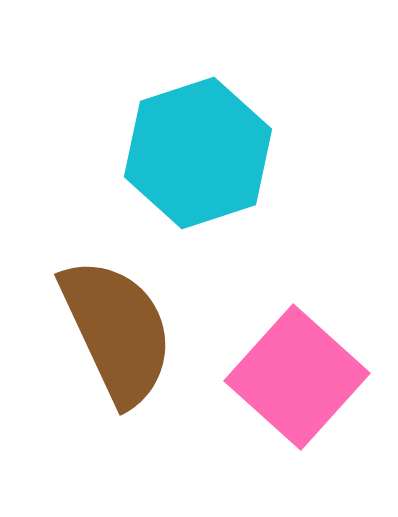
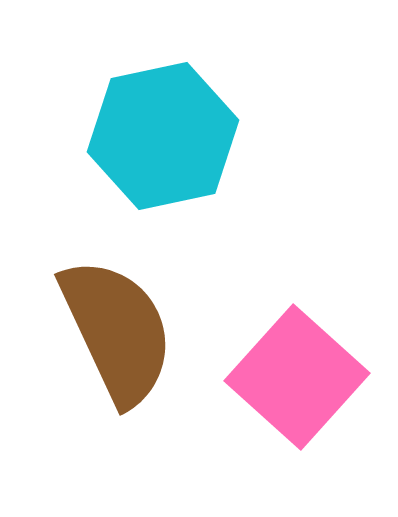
cyan hexagon: moved 35 px left, 17 px up; rotated 6 degrees clockwise
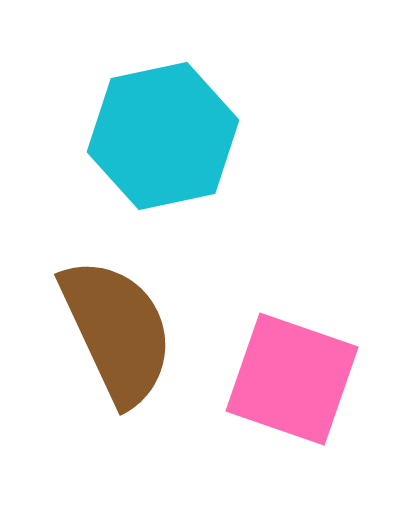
pink square: moved 5 px left, 2 px down; rotated 23 degrees counterclockwise
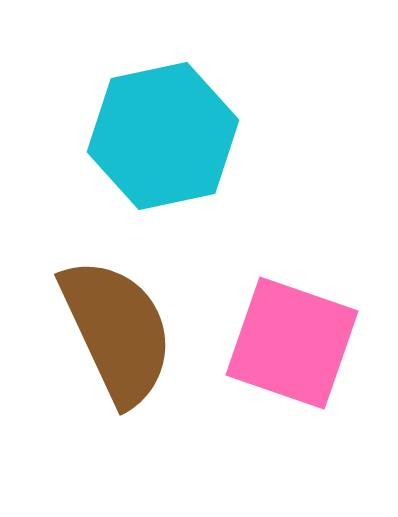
pink square: moved 36 px up
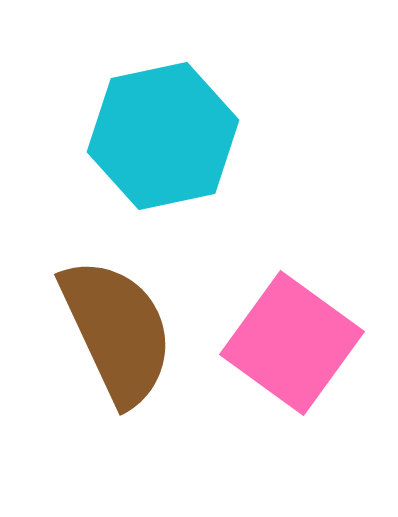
pink square: rotated 17 degrees clockwise
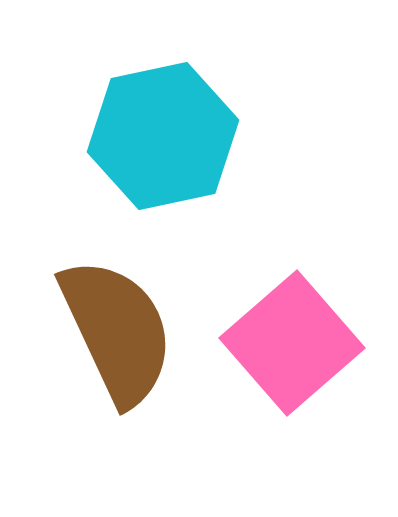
pink square: rotated 13 degrees clockwise
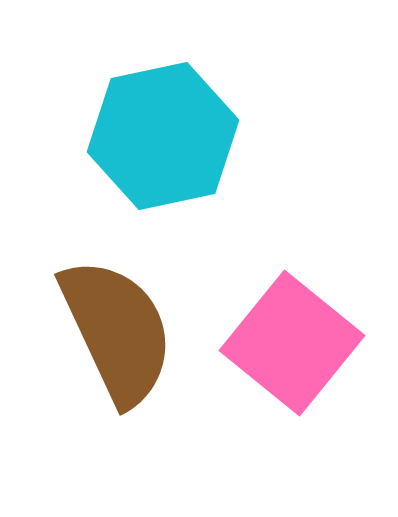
pink square: rotated 10 degrees counterclockwise
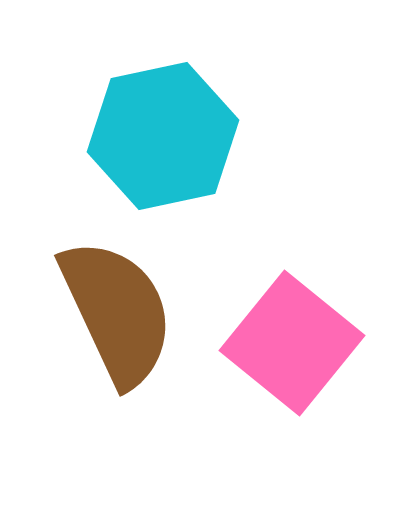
brown semicircle: moved 19 px up
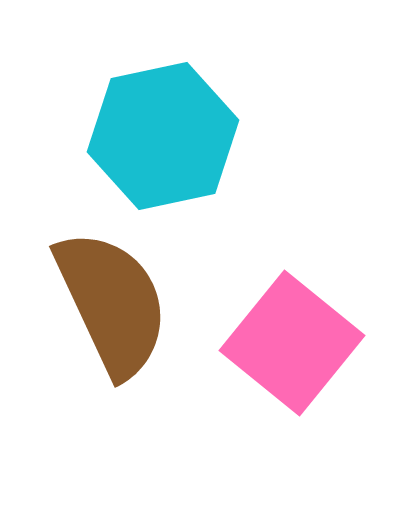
brown semicircle: moved 5 px left, 9 px up
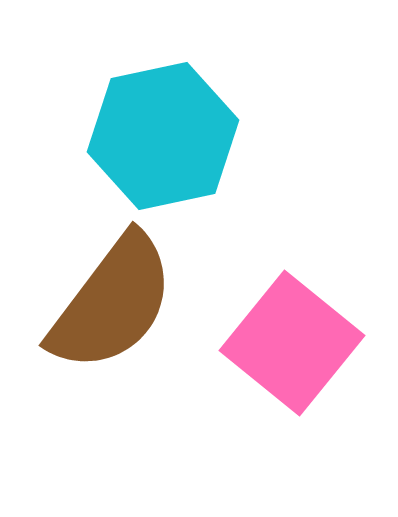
brown semicircle: rotated 62 degrees clockwise
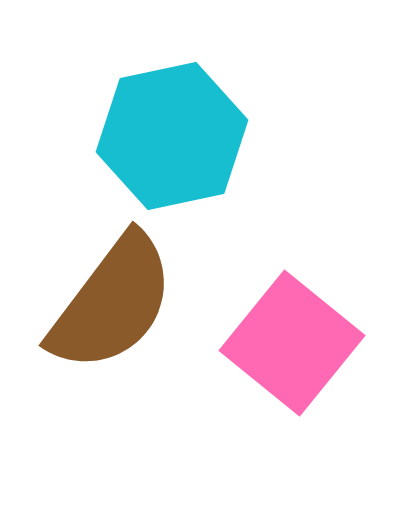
cyan hexagon: moved 9 px right
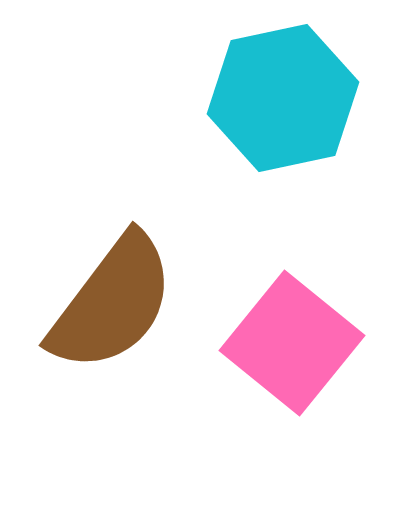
cyan hexagon: moved 111 px right, 38 px up
